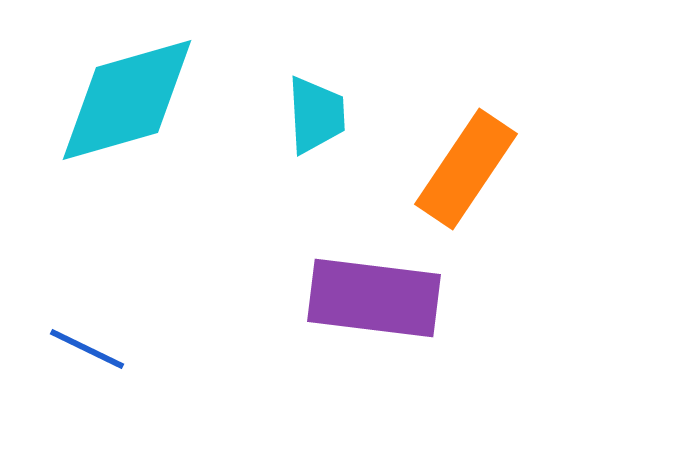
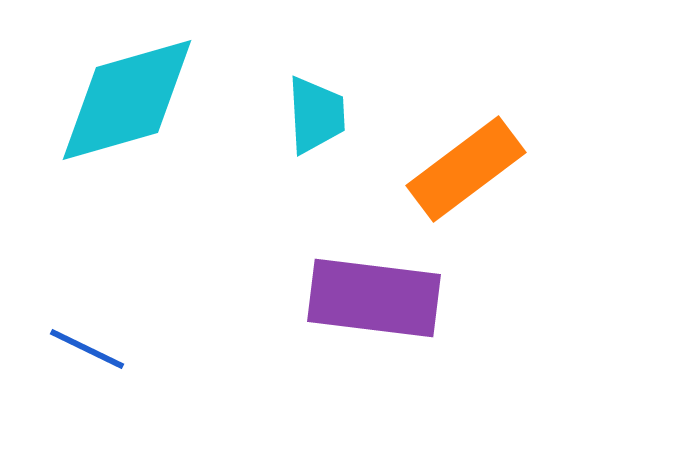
orange rectangle: rotated 19 degrees clockwise
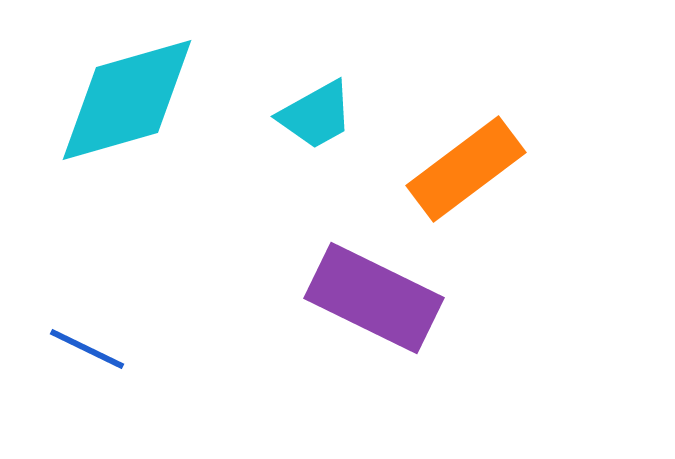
cyan trapezoid: rotated 64 degrees clockwise
purple rectangle: rotated 19 degrees clockwise
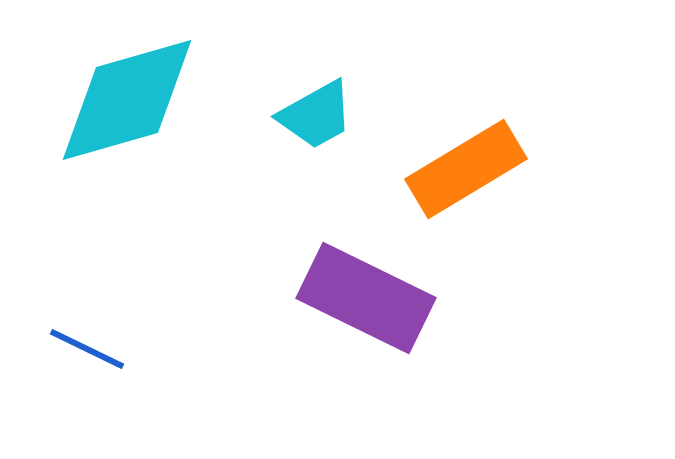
orange rectangle: rotated 6 degrees clockwise
purple rectangle: moved 8 px left
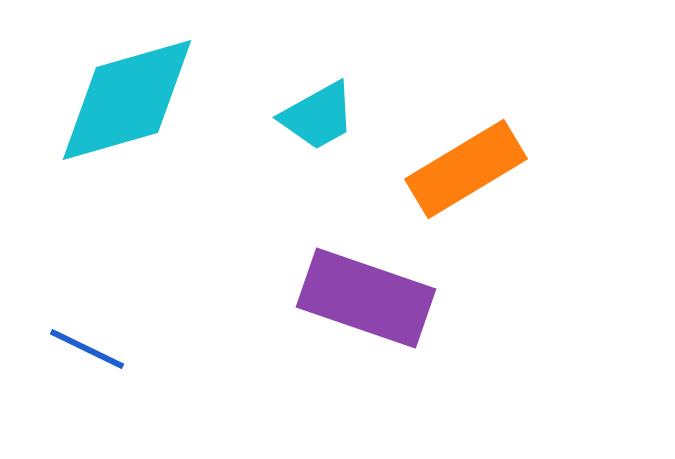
cyan trapezoid: moved 2 px right, 1 px down
purple rectangle: rotated 7 degrees counterclockwise
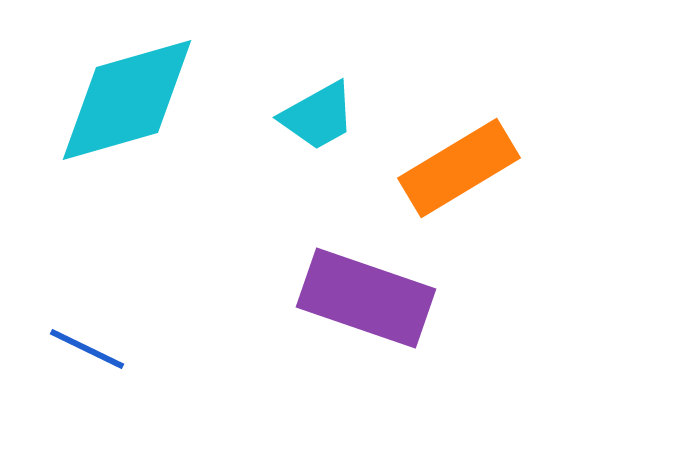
orange rectangle: moved 7 px left, 1 px up
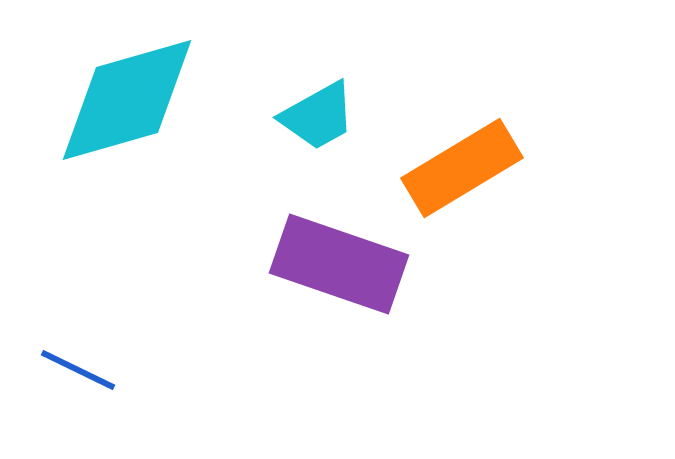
orange rectangle: moved 3 px right
purple rectangle: moved 27 px left, 34 px up
blue line: moved 9 px left, 21 px down
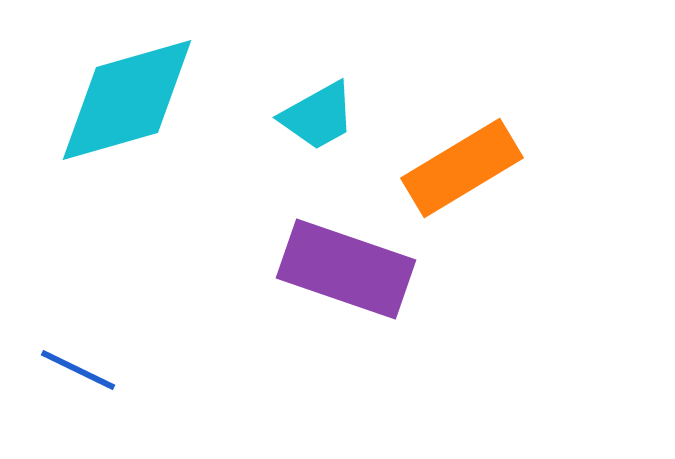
purple rectangle: moved 7 px right, 5 px down
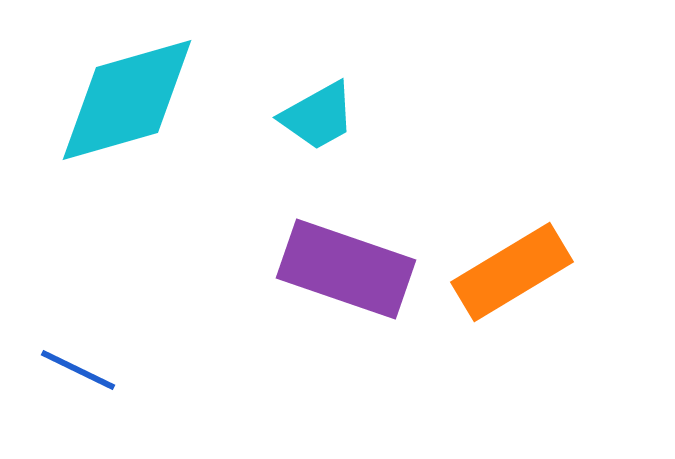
orange rectangle: moved 50 px right, 104 px down
